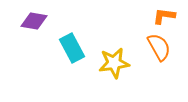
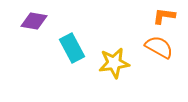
orange semicircle: rotated 32 degrees counterclockwise
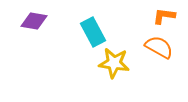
cyan rectangle: moved 21 px right, 16 px up
yellow star: rotated 16 degrees clockwise
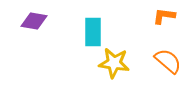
cyan rectangle: rotated 28 degrees clockwise
orange semicircle: moved 9 px right, 14 px down; rotated 12 degrees clockwise
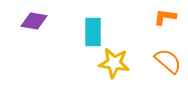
orange L-shape: moved 1 px right, 1 px down
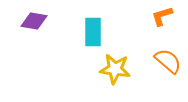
orange L-shape: moved 3 px left, 1 px up; rotated 25 degrees counterclockwise
yellow star: moved 1 px right, 6 px down
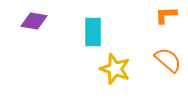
orange L-shape: moved 4 px right, 1 px up; rotated 15 degrees clockwise
orange semicircle: moved 1 px up
yellow star: rotated 12 degrees clockwise
